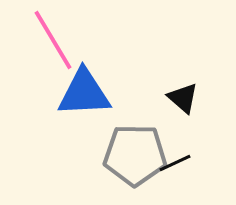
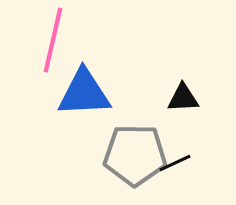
pink line: rotated 44 degrees clockwise
black triangle: rotated 44 degrees counterclockwise
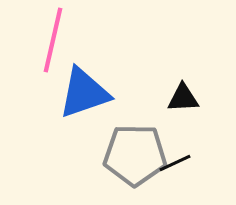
blue triangle: rotated 16 degrees counterclockwise
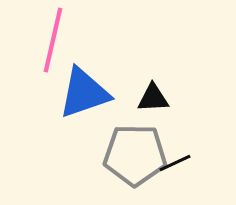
black triangle: moved 30 px left
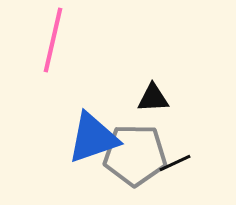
blue triangle: moved 9 px right, 45 px down
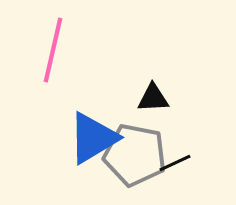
pink line: moved 10 px down
blue triangle: rotated 12 degrees counterclockwise
gray pentagon: rotated 10 degrees clockwise
